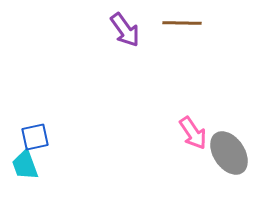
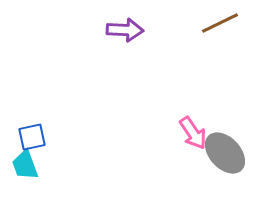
brown line: moved 38 px right; rotated 27 degrees counterclockwise
purple arrow: rotated 51 degrees counterclockwise
blue square: moved 3 px left
gray ellipse: moved 4 px left; rotated 9 degrees counterclockwise
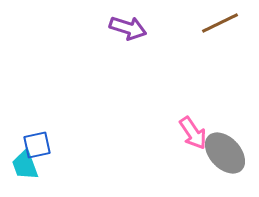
purple arrow: moved 3 px right, 2 px up; rotated 15 degrees clockwise
blue square: moved 5 px right, 8 px down
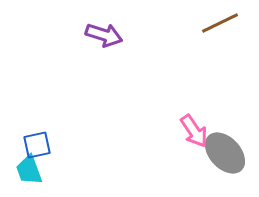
purple arrow: moved 24 px left, 7 px down
pink arrow: moved 1 px right, 2 px up
cyan trapezoid: moved 4 px right, 5 px down
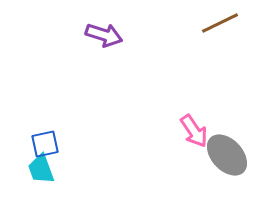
blue square: moved 8 px right, 1 px up
gray ellipse: moved 2 px right, 2 px down
cyan trapezoid: moved 12 px right, 1 px up
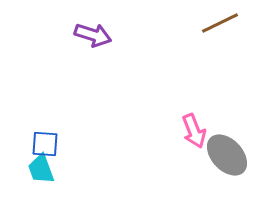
purple arrow: moved 11 px left
pink arrow: rotated 12 degrees clockwise
blue square: rotated 16 degrees clockwise
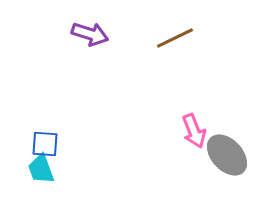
brown line: moved 45 px left, 15 px down
purple arrow: moved 3 px left, 1 px up
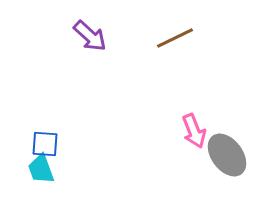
purple arrow: moved 2 px down; rotated 24 degrees clockwise
gray ellipse: rotated 6 degrees clockwise
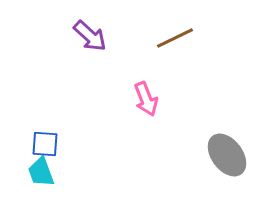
pink arrow: moved 48 px left, 32 px up
cyan trapezoid: moved 3 px down
